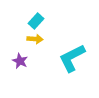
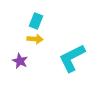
cyan rectangle: rotated 21 degrees counterclockwise
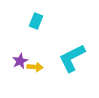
yellow arrow: moved 28 px down
purple star: rotated 21 degrees clockwise
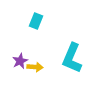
cyan L-shape: rotated 40 degrees counterclockwise
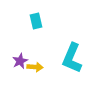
cyan rectangle: rotated 35 degrees counterclockwise
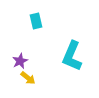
cyan L-shape: moved 2 px up
yellow arrow: moved 7 px left, 11 px down; rotated 35 degrees clockwise
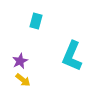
cyan rectangle: rotated 28 degrees clockwise
yellow arrow: moved 5 px left, 2 px down
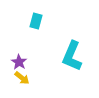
purple star: moved 1 px left, 1 px down; rotated 14 degrees counterclockwise
yellow arrow: moved 1 px left, 2 px up
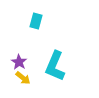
cyan L-shape: moved 17 px left, 10 px down
yellow arrow: moved 1 px right
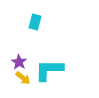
cyan rectangle: moved 1 px left, 1 px down
cyan L-shape: moved 6 px left, 4 px down; rotated 68 degrees clockwise
